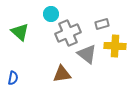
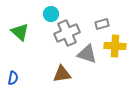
gray cross: moved 1 px left
gray triangle: rotated 20 degrees counterclockwise
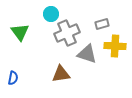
green triangle: rotated 12 degrees clockwise
brown triangle: moved 1 px left
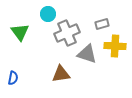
cyan circle: moved 3 px left
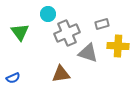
yellow cross: moved 3 px right
gray triangle: moved 1 px right, 1 px up
blue semicircle: rotated 56 degrees clockwise
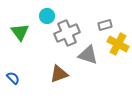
cyan circle: moved 1 px left, 2 px down
gray rectangle: moved 3 px right, 1 px down
yellow cross: moved 2 px up; rotated 25 degrees clockwise
gray triangle: moved 2 px down
brown triangle: moved 2 px left; rotated 12 degrees counterclockwise
blue semicircle: rotated 112 degrees counterclockwise
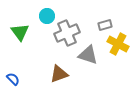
blue semicircle: moved 1 px down
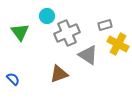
gray triangle: rotated 15 degrees clockwise
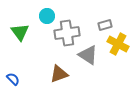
gray cross: rotated 15 degrees clockwise
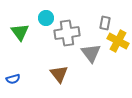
cyan circle: moved 1 px left, 2 px down
gray rectangle: moved 2 px up; rotated 64 degrees counterclockwise
yellow cross: moved 3 px up
gray triangle: moved 3 px right, 2 px up; rotated 20 degrees clockwise
brown triangle: rotated 48 degrees counterclockwise
blue semicircle: rotated 120 degrees clockwise
